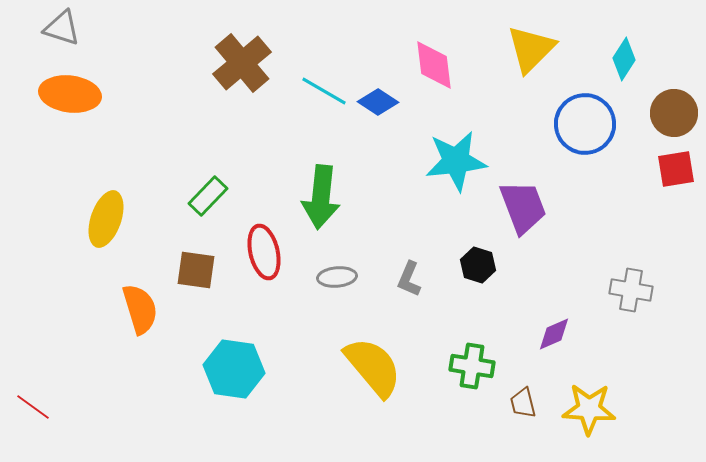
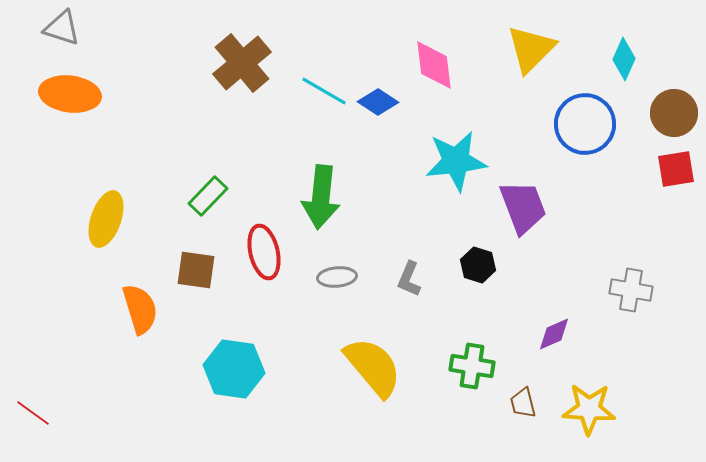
cyan diamond: rotated 9 degrees counterclockwise
red line: moved 6 px down
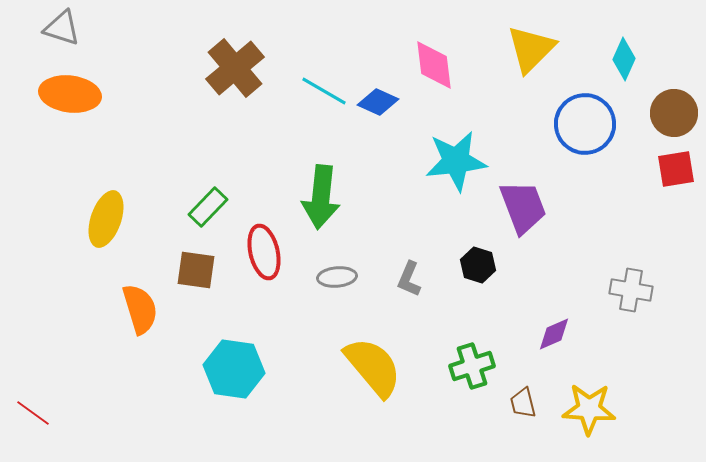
brown cross: moved 7 px left, 5 px down
blue diamond: rotated 9 degrees counterclockwise
green rectangle: moved 11 px down
green cross: rotated 27 degrees counterclockwise
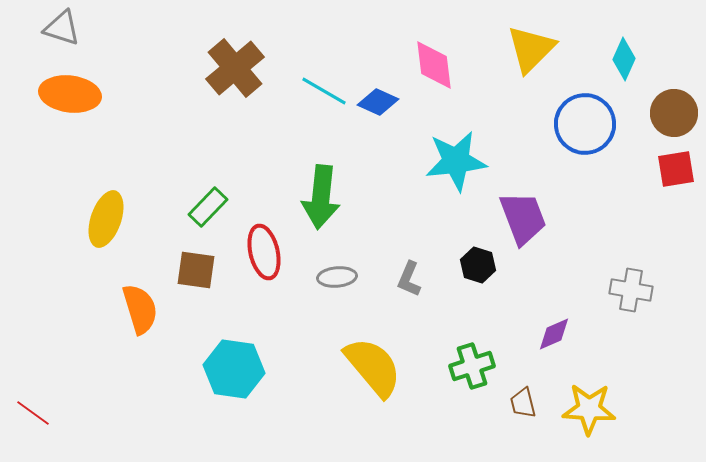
purple trapezoid: moved 11 px down
